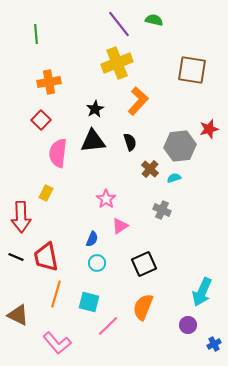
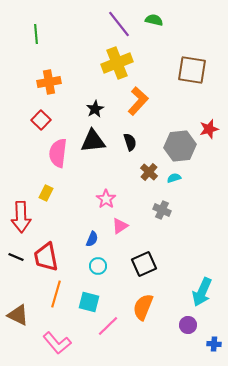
brown cross: moved 1 px left, 3 px down
cyan circle: moved 1 px right, 3 px down
blue cross: rotated 32 degrees clockwise
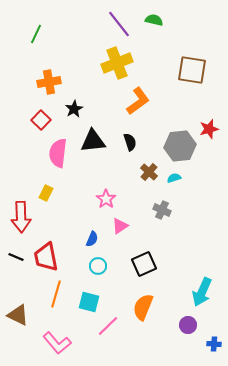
green line: rotated 30 degrees clockwise
orange L-shape: rotated 12 degrees clockwise
black star: moved 21 px left
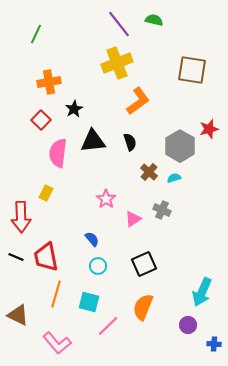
gray hexagon: rotated 24 degrees counterclockwise
pink triangle: moved 13 px right, 7 px up
blue semicircle: rotated 63 degrees counterclockwise
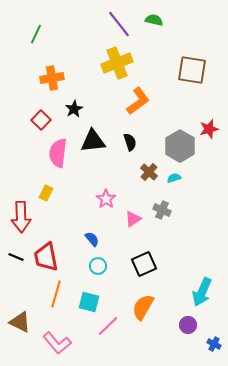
orange cross: moved 3 px right, 4 px up
orange semicircle: rotated 8 degrees clockwise
brown triangle: moved 2 px right, 7 px down
blue cross: rotated 24 degrees clockwise
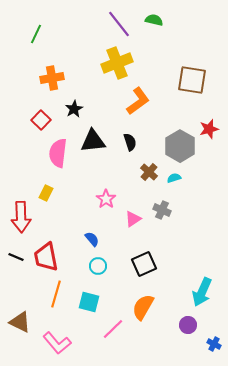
brown square: moved 10 px down
pink line: moved 5 px right, 3 px down
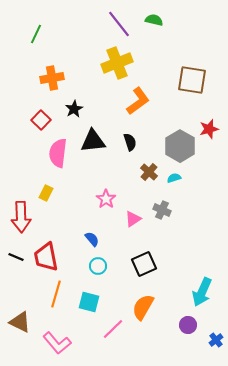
blue cross: moved 2 px right, 4 px up; rotated 24 degrees clockwise
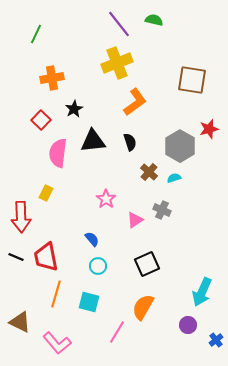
orange L-shape: moved 3 px left, 1 px down
pink triangle: moved 2 px right, 1 px down
black square: moved 3 px right
pink line: moved 4 px right, 3 px down; rotated 15 degrees counterclockwise
